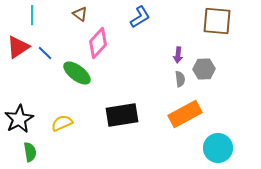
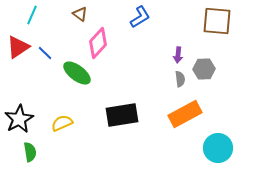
cyan line: rotated 24 degrees clockwise
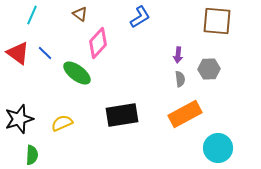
red triangle: moved 6 px down; rotated 50 degrees counterclockwise
gray hexagon: moved 5 px right
black star: rotated 12 degrees clockwise
green semicircle: moved 2 px right, 3 px down; rotated 12 degrees clockwise
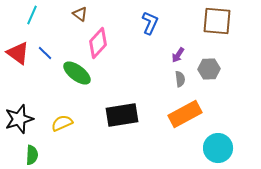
blue L-shape: moved 10 px right, 6 px down; rotated 35 degrees counterclockwise
purple arrow: rotated 28 degrees clockwise
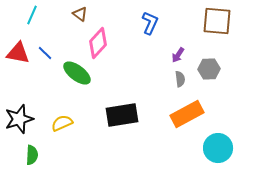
red triangle: rotated 25 degrees counterclockwise
orange rectangle: moved 2 px right
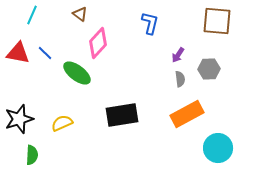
blue L-shape: rotated 10 degrees counterclockwise
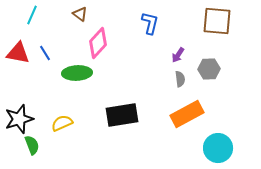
blue line: rotated 14 degrees clockwise
green ellipse: rotated 40 degrees counterclockwise
green semicircle: moved 10 px up; rotated 24 degrees counterclockwise
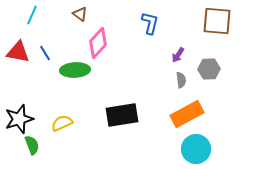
red triangle: moved 1 px up
green ellipse: moved 2 px left, 3 px up
gray semicircle: moved 1 px right, 1 px down
cyan circle: moved 22 px left, 1 px down
